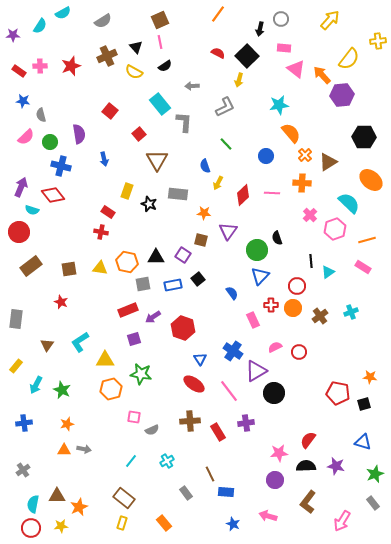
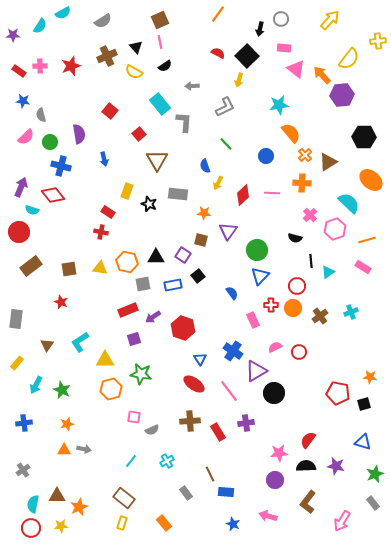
black semicircle at (277, 238): moved 18 px right; rotated 56 degrees counterclockwise
black square at (198, 279): moved 3 px up
yellow rectangle at (16, 366): moved 1 px right, 3 px up
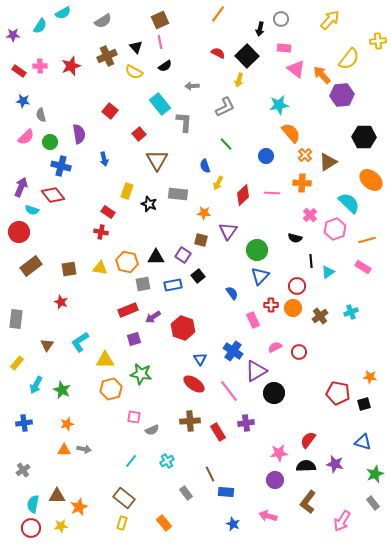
purple star at (336, 466): moved 1 px left, 2 px up
